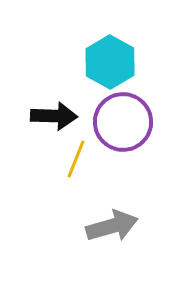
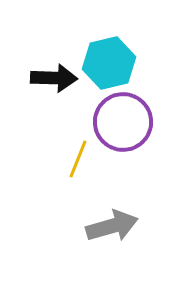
cyan hexagon: moved 1 px left, 1 px down; rotated 18 degrees clockwise
black arrow: moved 38 px up
yellow line: moved 2 px right
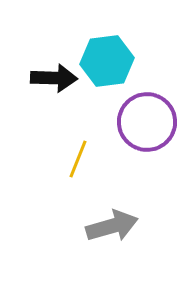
cyan hexagon: moved 2 px left, 2 px up; rotated 6 degrees clockwise
purple circle: moved 24 px right
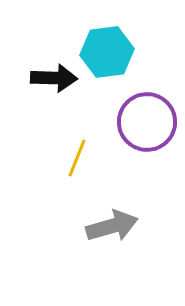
cyan hexagon: moved 9 px up
yellow line: moved 1 px left, 1 px up
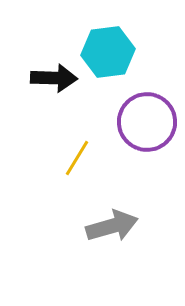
cyan hexagon: moved 1 px right
yellow line: rotated 9 degrees clockwise
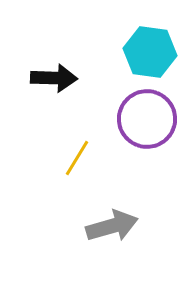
cyan hexagon: moved 42 px right; rotated 15 degrees clockwise
purple circle: moved 3 px up
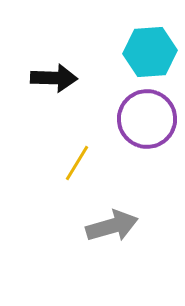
cyan hexagon: rotated 12 degrees counterclockwise
yellow line: moved 5 px down
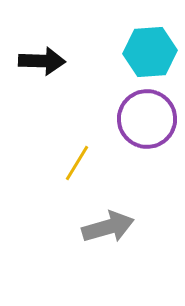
black arrow: moved 12 px left, 17 px up
gray arrow: moved 4 px left, 1 px down
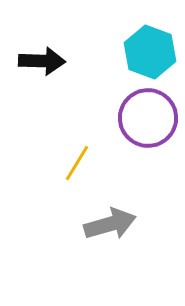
cyan hexagon: rotated 24 degrees clockwise
purple circle: moved 1 px right, 1 px up
gray arrow: moved 2 px right, 3 px up
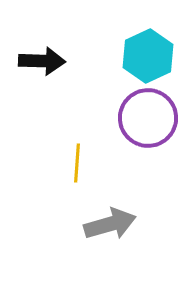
cyan hexagon: moved 2 px left, 4 px down; rotated 15 degrees clockwise
yellow line: rotated 27 degrees counterclockwise
